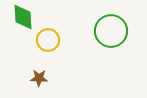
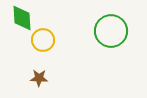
green diamond: moved 1 px left, 1 px down
yellow circle: moved 5 px left
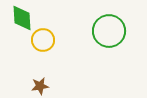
green circle: moved 2 px left
brown star: moved 1 px right, 8 px down; rotated 12 degrees counterclockwise
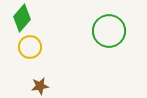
green diamond: rotated 44 degrees clockwise
yellow circle: moved 13 px left, 7 px down
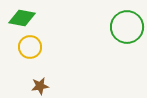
green diamond: rotated 60 degrees clockwise
green circle: moved 18 px right, 4 px up
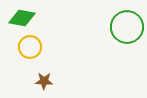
brown star: moved 4 px right, 5 px up; rotated 12 degrees clockwise
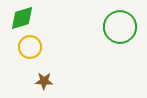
green diamond: rotated 28 degrees counterclockwise
green circle: moved 7 px left
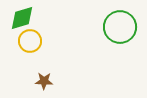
yellow circle: moved 6 px up
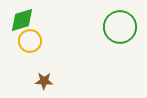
green diamond: moved 2 px down
